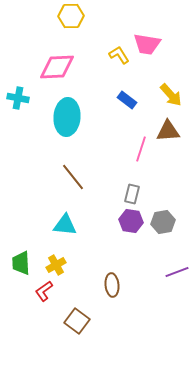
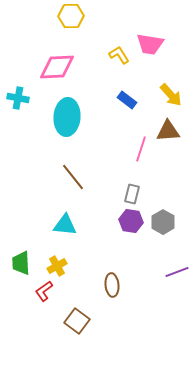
pink trapezoid: moved 3 px right
gray hexagon: rotated 20 degrees counterclockwise
yellow cross: moved 1 px right, 1 px down
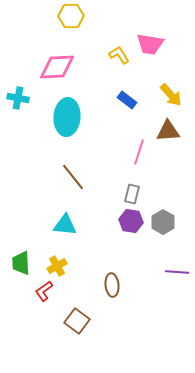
pink line: moved 2 px left, 3 px down
purple line: rotated 25 degrees clockwise
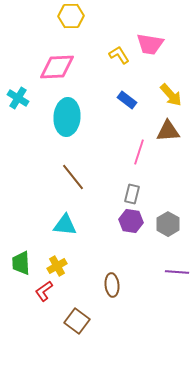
cyan cross: rotated 20 degrees clockwise
gray hexagon: moved 5 px right, 2 px down
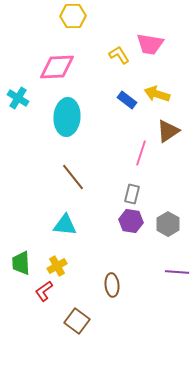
yellow hexagon: moved 2 px right
yellow arrow: moved 14 px left, 1 px up; rotated 150 degrees clockwise
brown triangle: rotated 30 degrees counterclockwise
pink line: moved 2 px right, 1 px down
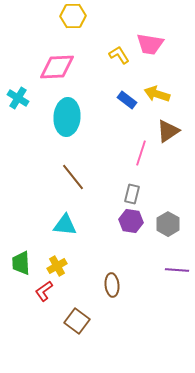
purple line: moved 2 px up
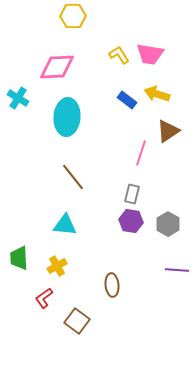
pink trapezoid: moved 10 px down
green trapezoid: moved 2 px left, 5 px up
red L-shape: moved 7 px down
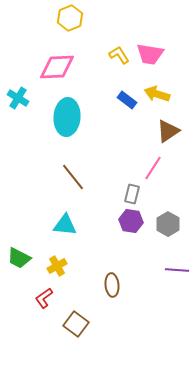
yellow hexagon: moved 3 px left, 2 px down; rotated 20 degrees counterclockwise
pink line: moved 12 px right, 15 px down; rotated 15 degrees clockwise
green trapezoid: rotated 60 degrees counterclockwise
brown square: moved 1 px left, 3 px down
